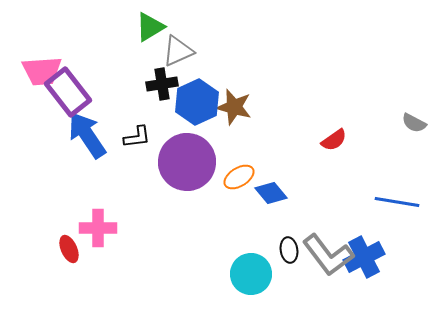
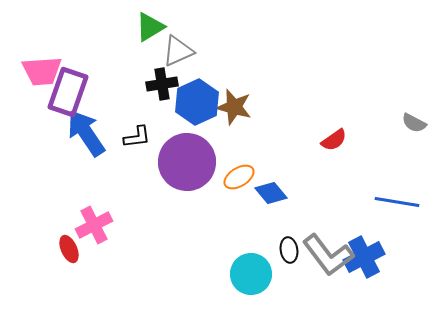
purple rectangle: rotated 57 degrees clockwise
blue arrow: moved 1 px left, 2 px up
pink cross: moved 4 px left, 3 px up; rotated 27 degrees counterclockwise
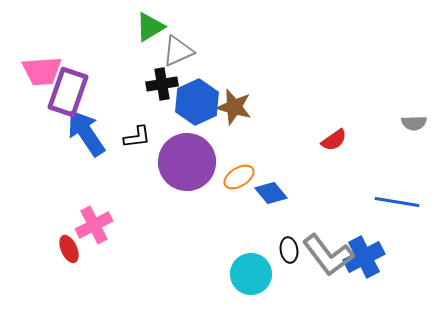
gray semicircle: rotated 30 degrees counterclockwise
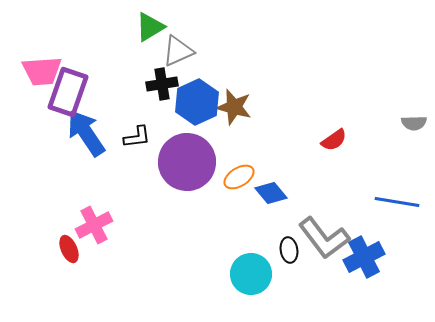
gray L-shape: moved 4 px left, 17 px up
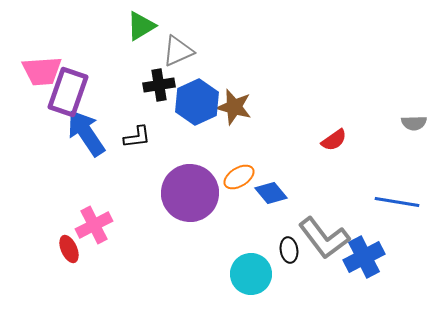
green triangle: moved 9 px left, 1 px up
black cross: moved 3 px left, 1 px down
purple circle: moved 3 px right, 31 px down
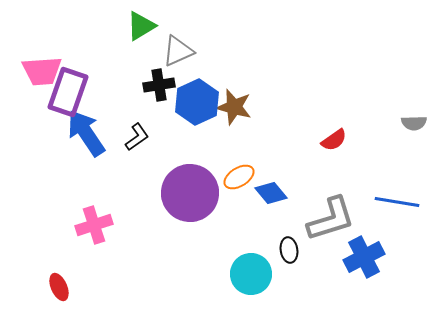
black L-shape: rotated 28 degrees counterclockwise
pink cross: rotated 9 degrees clockwise
gray L-shape: moved 7 px right, 19 px up; rotated 70 degrees counterclockwise
red ellipse: moved 10 px left, 38 px down
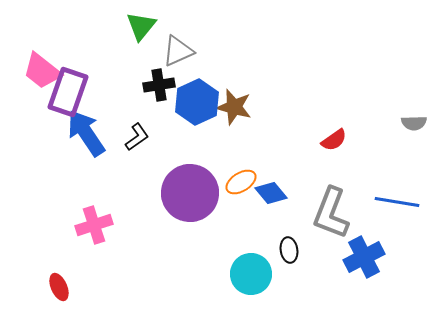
green triangle: rotated 20 degrees counterclockwise
pink trapezoid: rotated 42 degrees clockwise
orange ellipse: moved 2 px right, 5 px down
gray L-shape: moved 6 px up; rotated 128 degrees clockwise
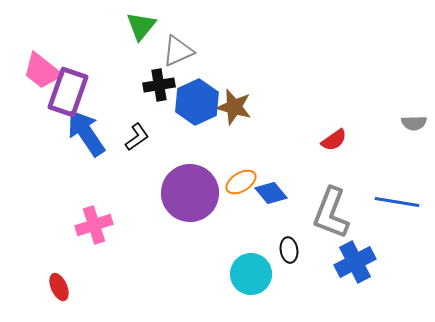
blue cross: moved 9 px left, 5 px down
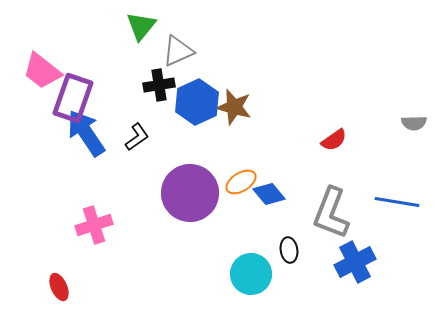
purple rectangle: moved 5 px right, 6 px down
blue diamond: moved 2 px left, 1 px down
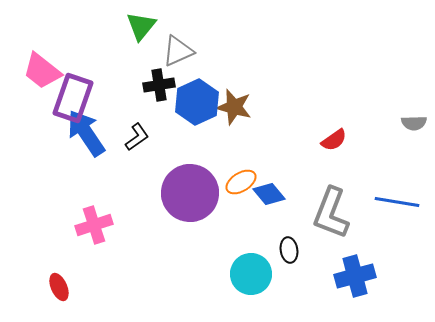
blue cross: moved 14 px down; rotated 12 degrees clockwise
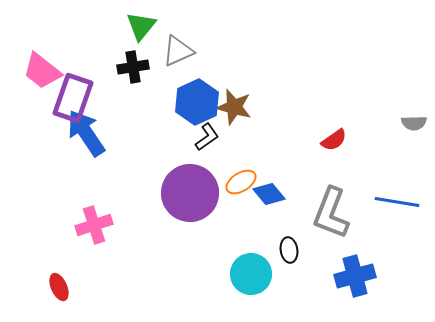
black cross: moved 26 px left, 18 px up
black L-shape: moved 70 px right
